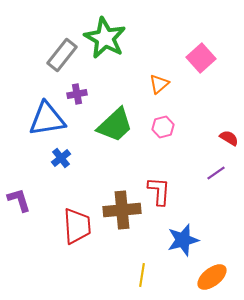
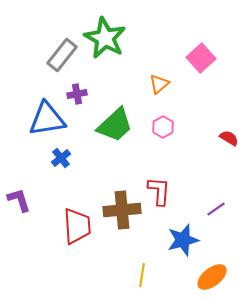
pink hexagon: rotated 15 degrees counterclockwise
purple line: moved 36 px down
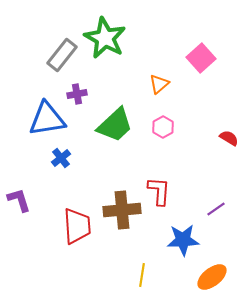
blue star: rotated 12 degrees clockwise
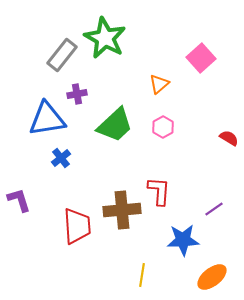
purple line: moved 2 px left
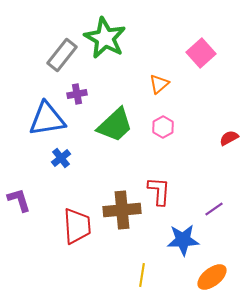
pink square: moved 5 px up
red semicircle: rotated 60 degrees counterclockwise
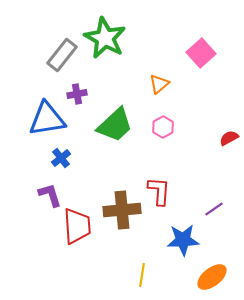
purple L-shape: moved 31 px right, 5 px up
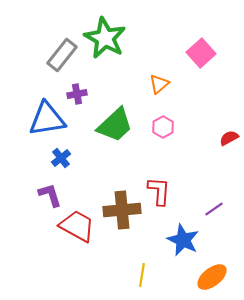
red trapezoid: rotated 57 degrees counterclockwise
blue star: rotated 28 degrees clockwise
